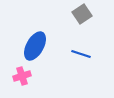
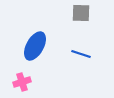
gray square: moved 1 px left, 1 px up; rotated 36 degrees clockwise
pink cross: moved 6 px down
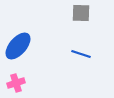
blue ellipse: moved 17 px left; rotated 12 degrees clockwise
pink cross: moved 6 px left, 1 px down
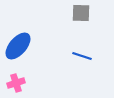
blue line: moved 1 px right, 2 px down
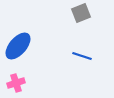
gray square: rotated 24 degrees counterclockwise
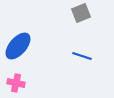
pink cross: rotated 30 degrees clockwise
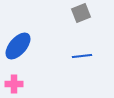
blue line: rotated 24 degrees counterclockwise
pink cross: moved 2 px left, 1 px down; rotated 12 degrees counterclockwise
